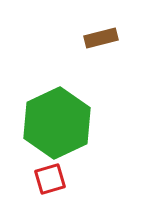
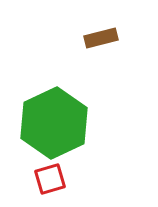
green hexagon: moved 3 px left
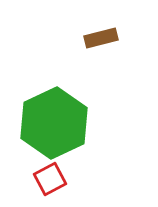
red square: rotated 12 degrees counterclockwise
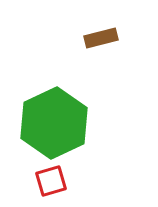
red square: moved 1 px right, 2 px down; rotated 12 degrees clockwise
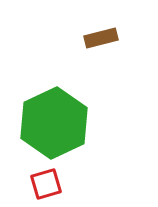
red square: moved 5 px left, 3 px down
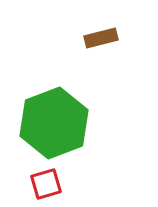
green hexagon: rotated 4 degrees clockwise
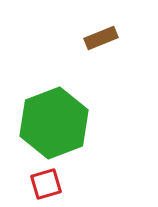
brown rectangle: rotated 8 degrees counterclockwise
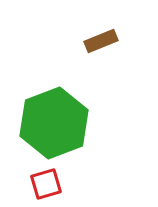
brown rectangle: moved 3 px down
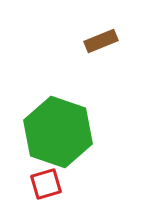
green hexagon: moved 4 px right, 9 px down; rotated 20 degrees counterclockwise
